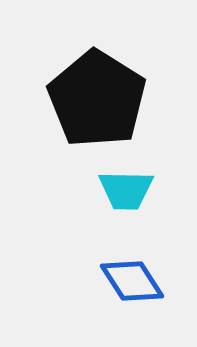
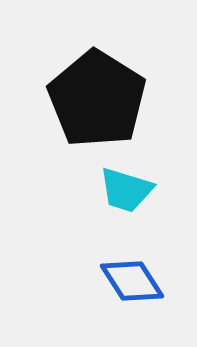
cyan trapezoid: rotated 16 degrees clockwise
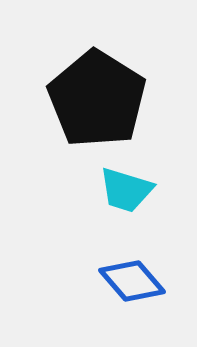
blue diamond: rotated 8 degrees counterclockwise
